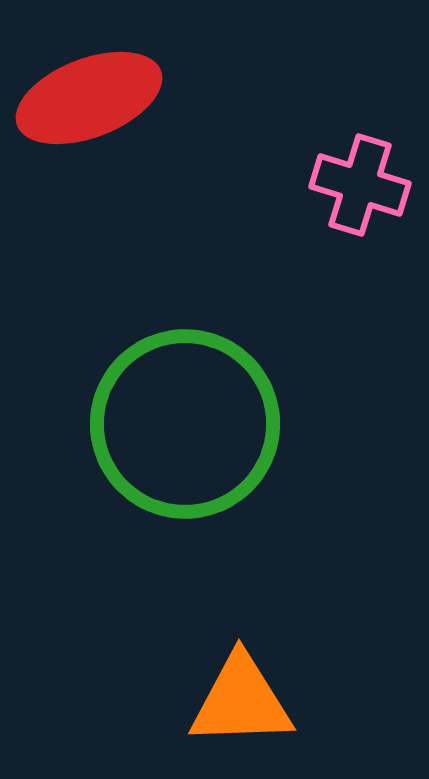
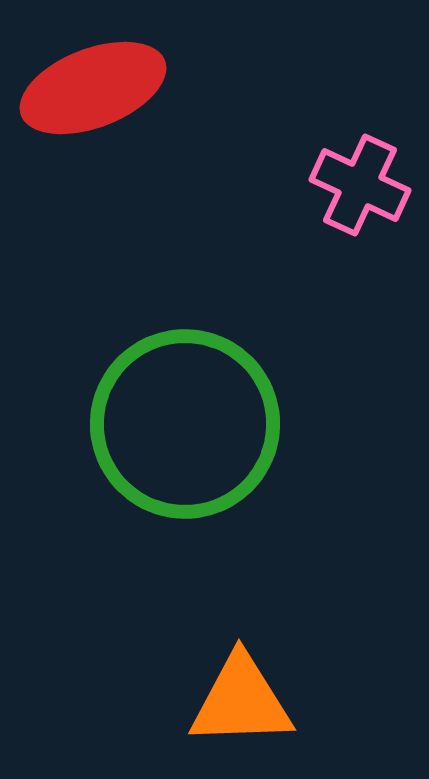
red ellipse: moved 4 px right, 10 px up
pink cross: rotated 8 degrees clockwise
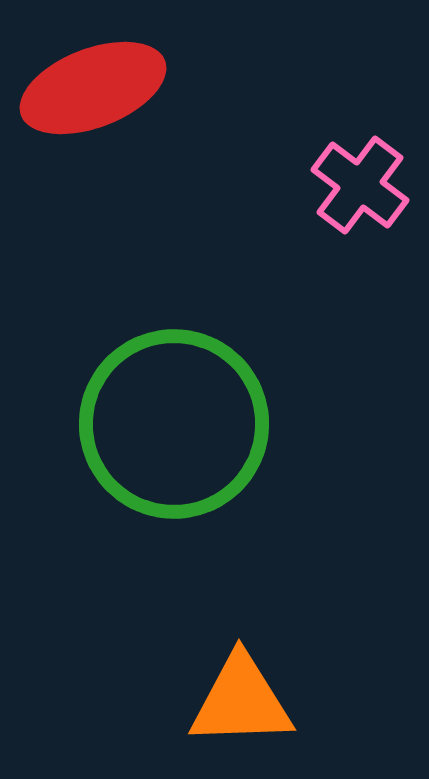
pink cross: rotated 12 degrees clockwise
green circle: moved 11 px left
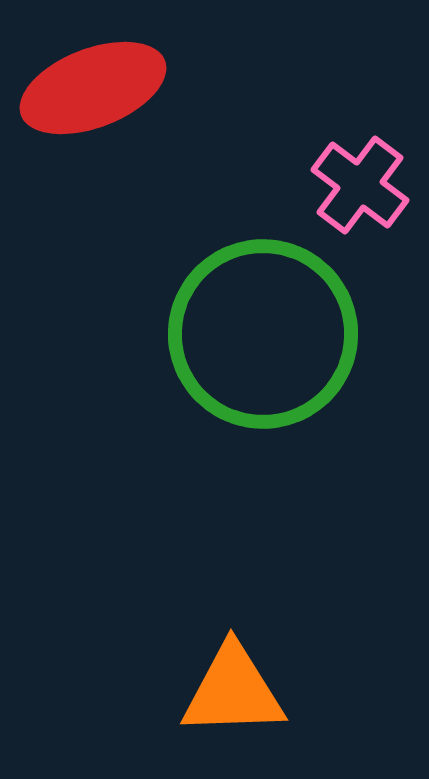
green circle: moved 89 px right, 90 px up
orange triangle: moved 8 px left, 10 px up
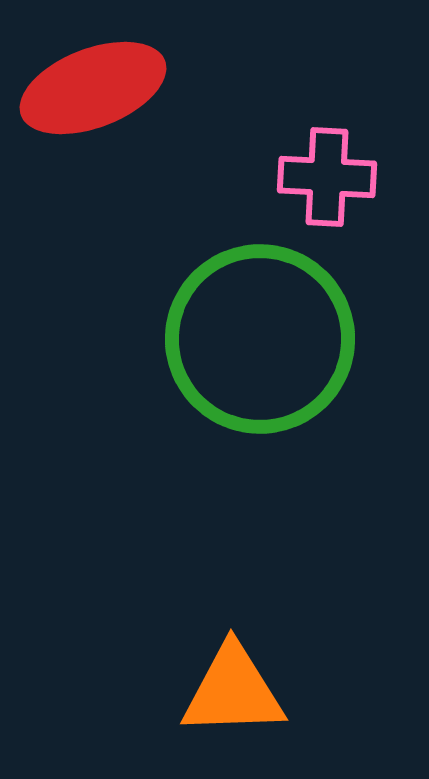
pink cross: moved 33 px left, 8 px up; rotated 34 degrees counterclockwise
green circle: moved 3 px left, 5 px down
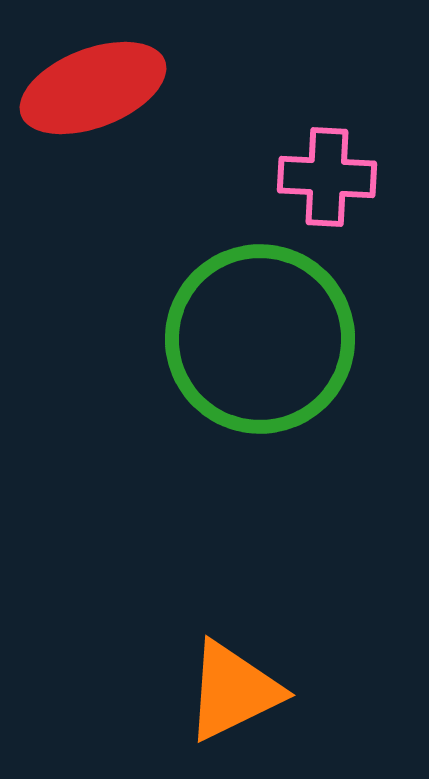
orange triangle: rotated 24 degrees counterclockwise
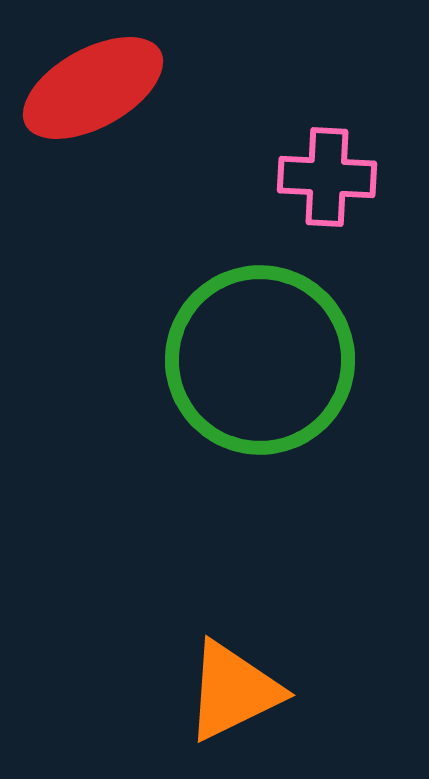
red ellipse: rotated 8 degrees counterclockwise
green circle: moved 21 px down
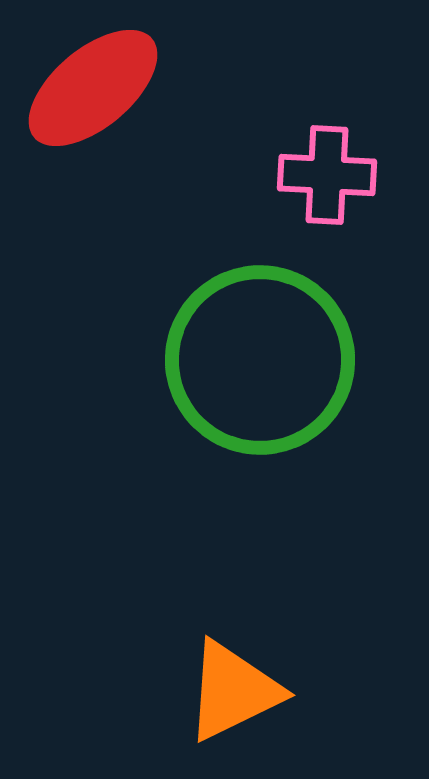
red ellipse: rotated 11 degrees counterclockwise
pink cross: moved 2 px up
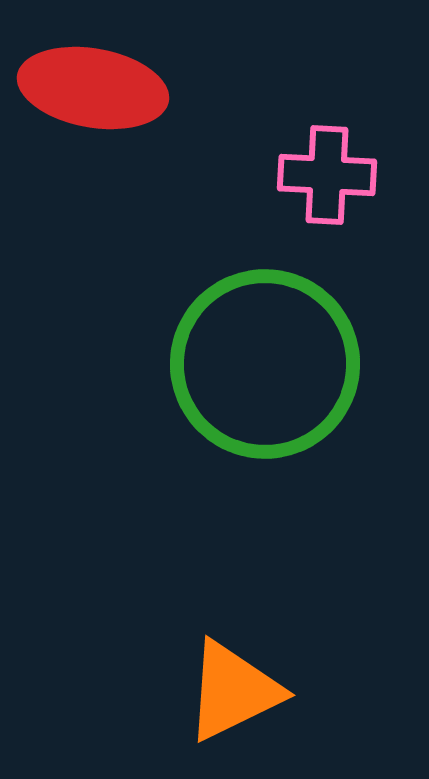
red ellipse: rotated 50 degrees clockwise
green circle: moved 5 px right, 4 px down
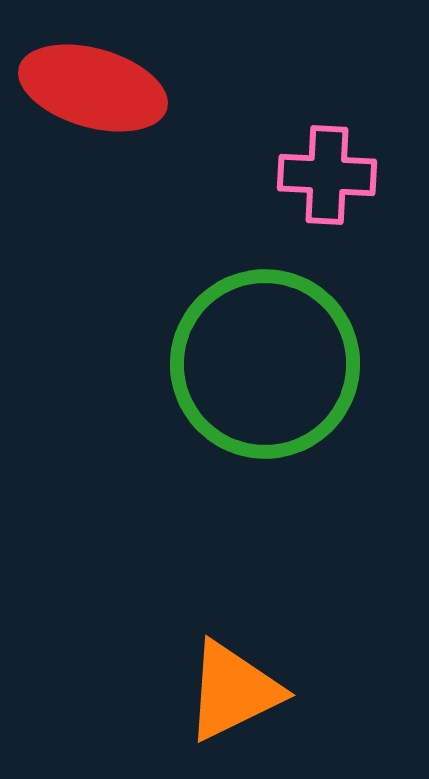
red ellipse: rotated 6 degrees clockwise
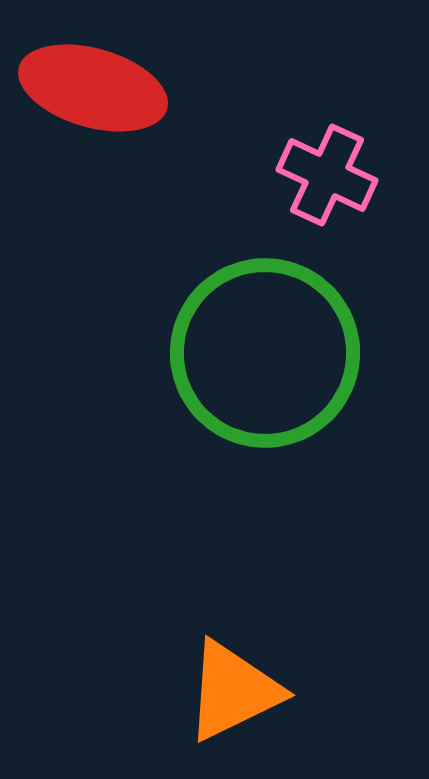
pink cross: rotated 22 degrees clockwise
green circle: moved 11 px up
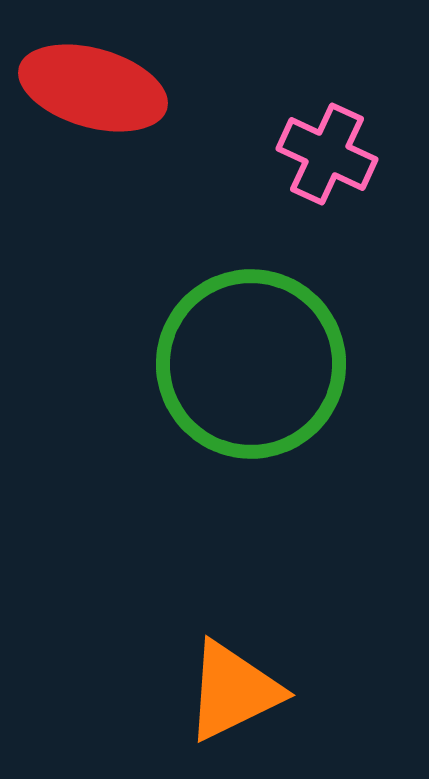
pink cross: moved 21 px up
green circle: moved 14 px left, 11 px down
